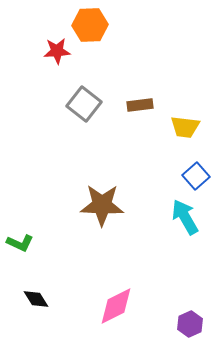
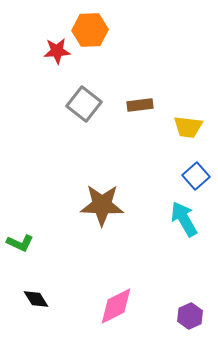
orange hexagon: moved 5 px down
yellow trapezoid: moved 3 px right
cyan arrow: moved 1 px left, 2 px down
purple hexagon: moved 8 px up
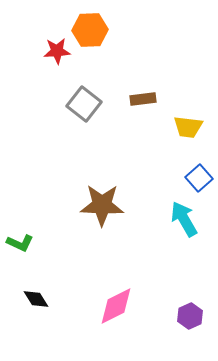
brown rectangle: moved 3 px right, 6 px up
blue square: moved 3 px right, 2 px down
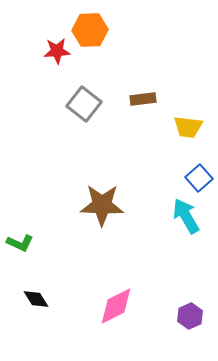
cyan arrow: moved 2 px right, 3 px up
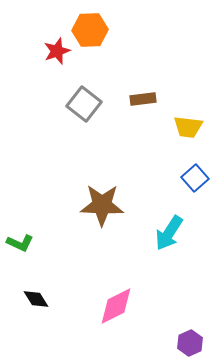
red star: rotated 16 degrees counterclockwise
blue square: moved 4 px left
cyan arrow: moved 17 px left, 17 px down; rotated 117 degrees counterclockwise
purple hexagon: moved 27 px down
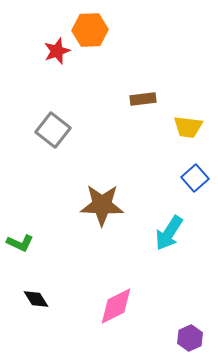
gray square: moved 31 px left, 26 px down
purple hexagon: moved 5 px up
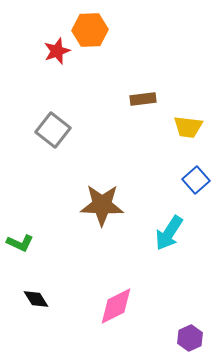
blue square: moved 1 px right, 2 px down
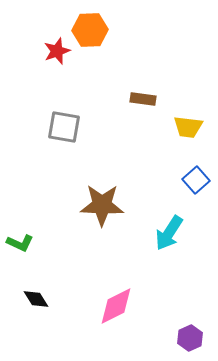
brown rectangle: rotated 15 degrees clockwise
gray square: moved 11 px right, 3 px up; rotated 28 degrees counterclockwise
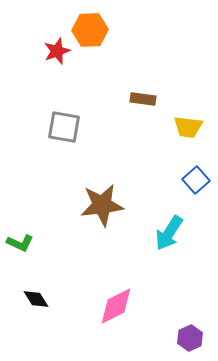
brown star: rotated 9 degrees counterclockwise
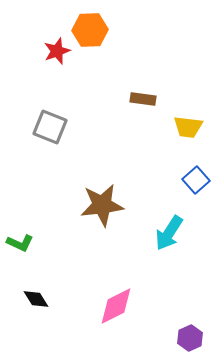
gray square: moved 14 px left; rotated 12 degrees clockwise
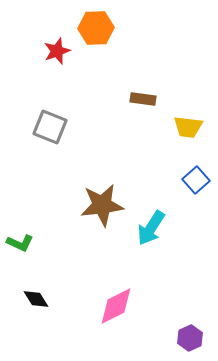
orange hexagon: moved 6 px right, 2 px up
cyan arrow: moved 18 px left, 5 px up
